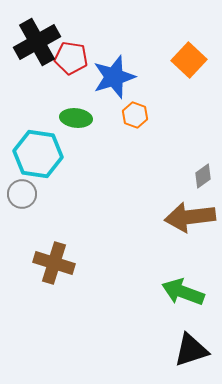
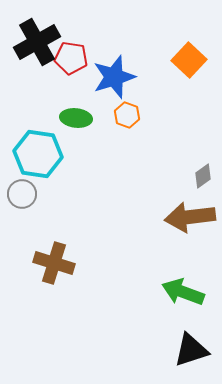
orange hexagon: moved 8 px left
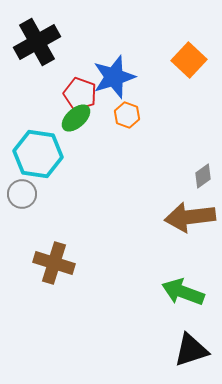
red pentagon: moved 9 px right, 36 px down; rotated 12 degrees clockwise
green ellipse: rotated 48 degrees counterclockwise
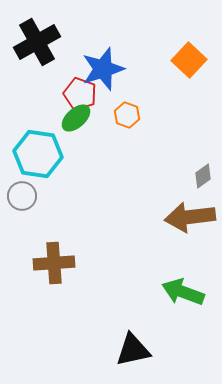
blue star: moved 11 px left, 8 px up
gray circle: moved 2 px down
brown cross: rotated 21 degrees counterclockwise
black triangle: moved 58 px left; rotated 6 degrees clockwise
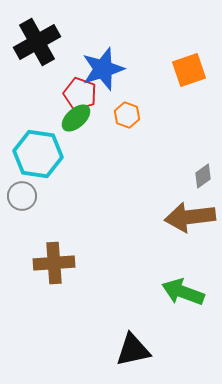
orange square: moved 10 px down; rotated 28 degrees clockwise
